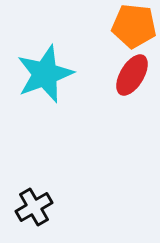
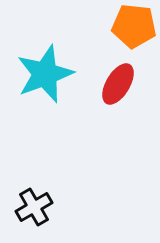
red ellipse: moved 14 px left, 9 px down
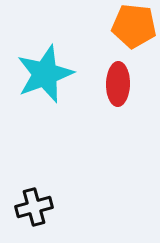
red ellipse: rotated 30 degrees counterclockwise
black cross: rotated 15 degrees clockwise
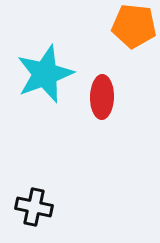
red ellipse: moved 16 px left, 13 px down
black cross: rotated 27 degrees clockwise
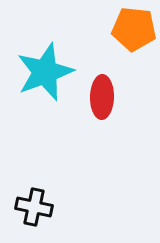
orange pentagon: moved 3 px down
cyan star: moved 2 px up
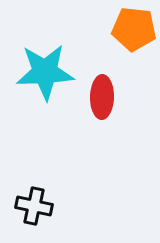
cyan star: rotated 18 degrees clockwise
black cross: moved 1 px up
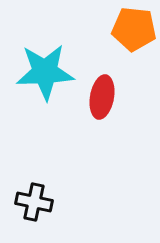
red ellipse: rotated 9 degrees clockwise
black cross: moved 4 px up
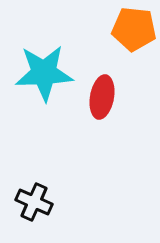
cyan star: moved 1 px left, 1 px down
black cross: rotated 12 degrees clockwise
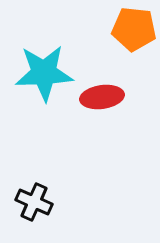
red ellipse: rotated 72 degrees clockwise
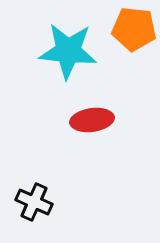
cyan star: moved 24 px right, 22 px up; rotated 8 degrees clockwise
red ellipse: moved 10 px left, 23 px down
